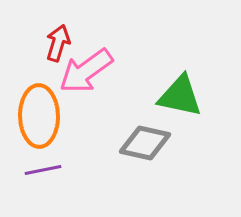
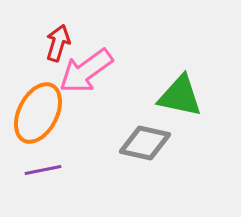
orange ellipse: moved 1 px left, 3 px up; rotated 28 degrees clockwise
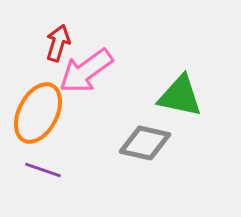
purple line: rotated 30 degrees clockwise
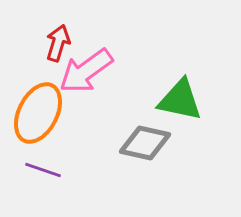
green triangle: moved 4 px down
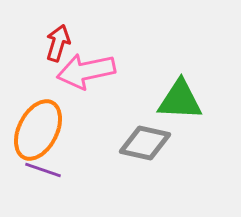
pink arrow: rotated 24 degrees clockwise
green triangle: rotated 9 degrees counterclockwise
orange ellipse: moved 17 px down
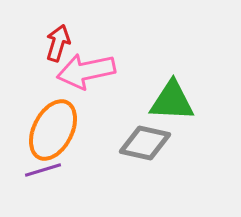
green triangle: moved 8 px left, 1 px down
orange ellipse: moved 15 px right
purple line: rotated 36 degrees counterclockwise
